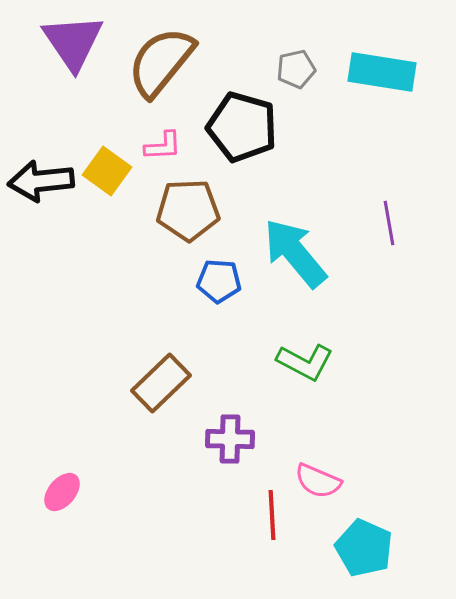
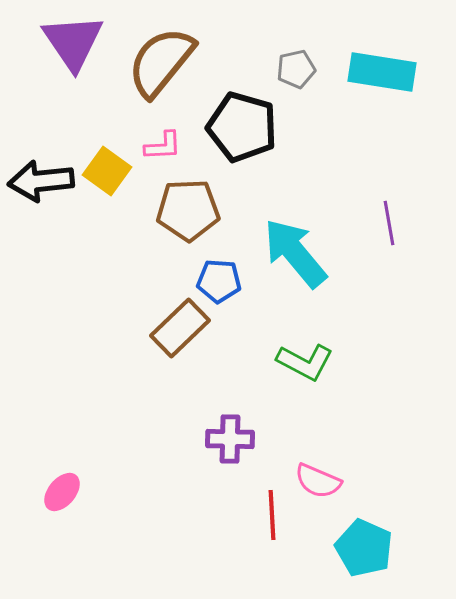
brown rectangle: moved 19 px right, 55 px up
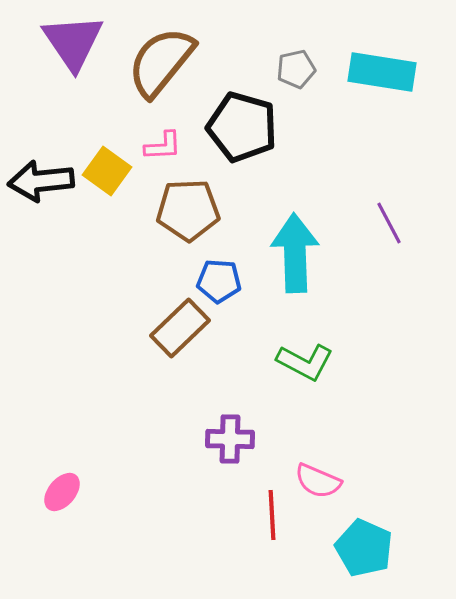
purple line: rotated 18 degrees counterclockwise
cyan arrow: rotated 38 degrees clockwise
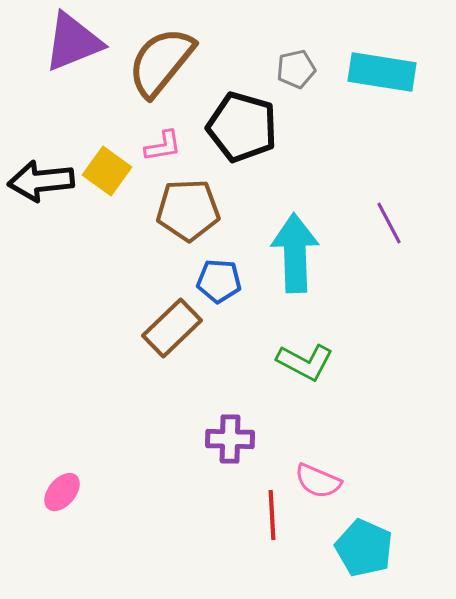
purple triangle: rotated 42 degrees clockwise
pink L-shape: rotated 6 degrees counterclockwise
brown rectangle: moved 8 px left
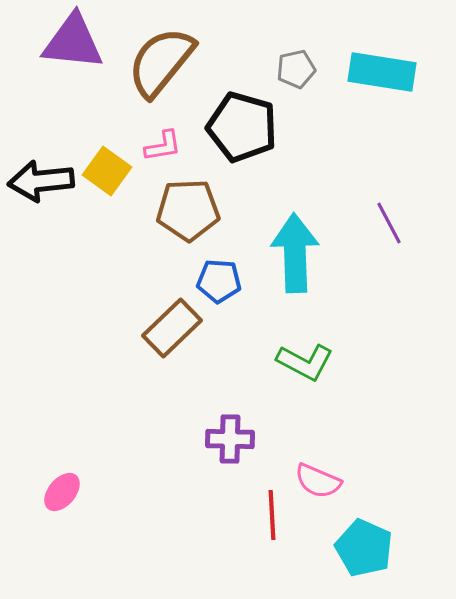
purple triangle: rotated 28 degrees clockwise
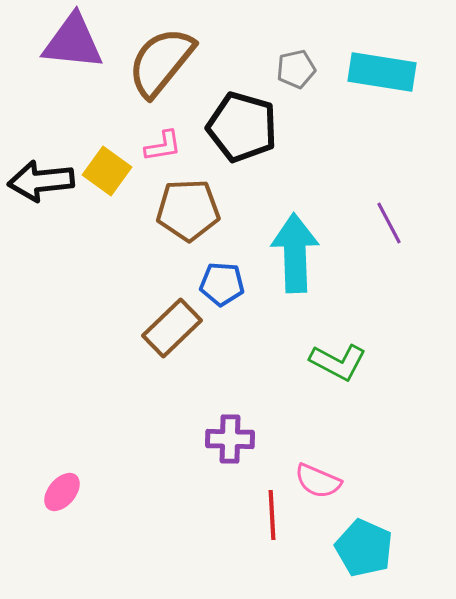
blue pentagon: moved 3 px right, 3 px down
green L-shape: moved 33 px right
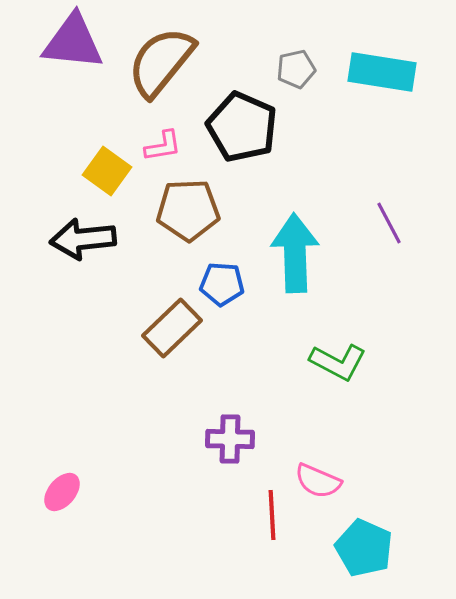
black pentagon: rotated 8 degrees clockwise
black arrow: moved 42 px right, 58 px down
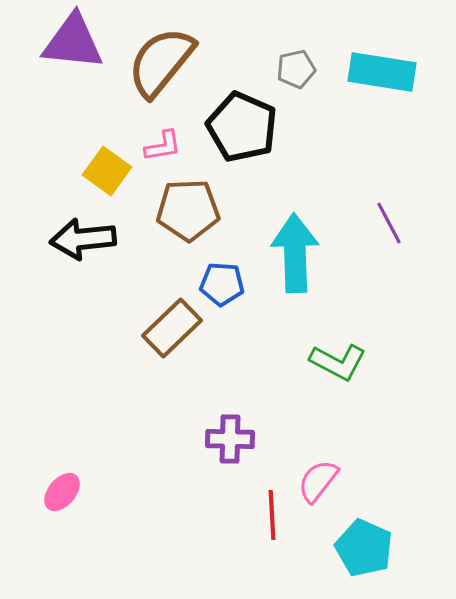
pink semicircle: rotated 105 degrees clockwise
